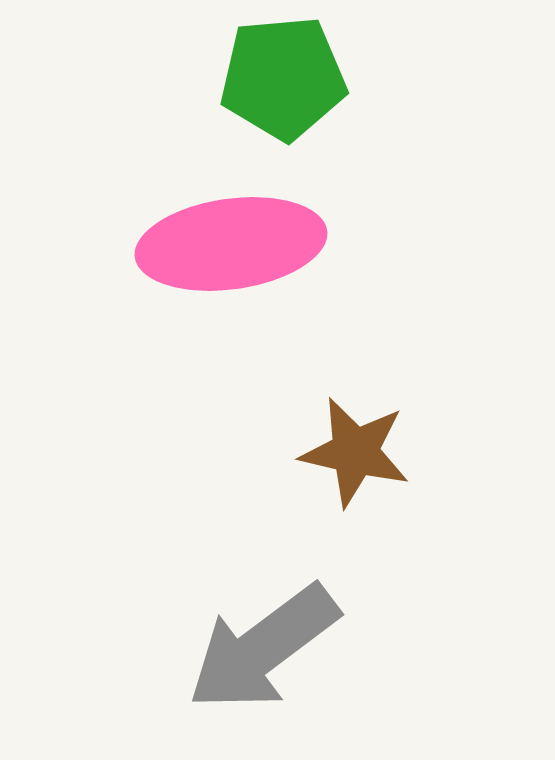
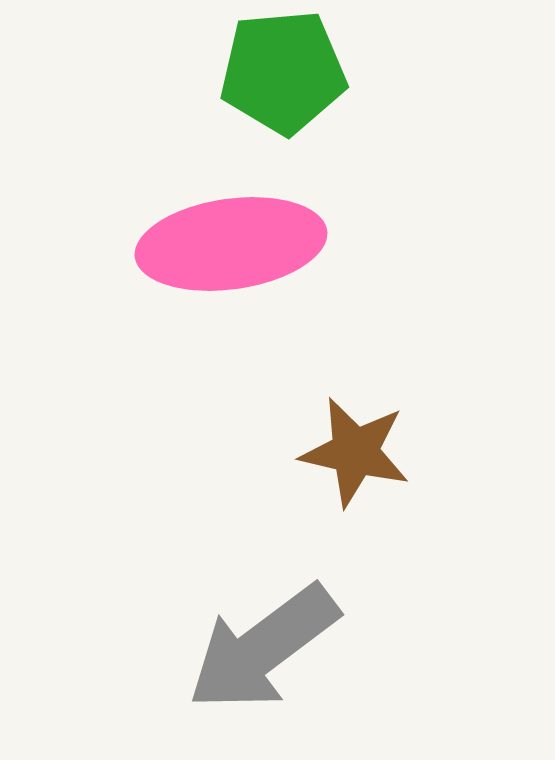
green pentagon: moved 6 px up
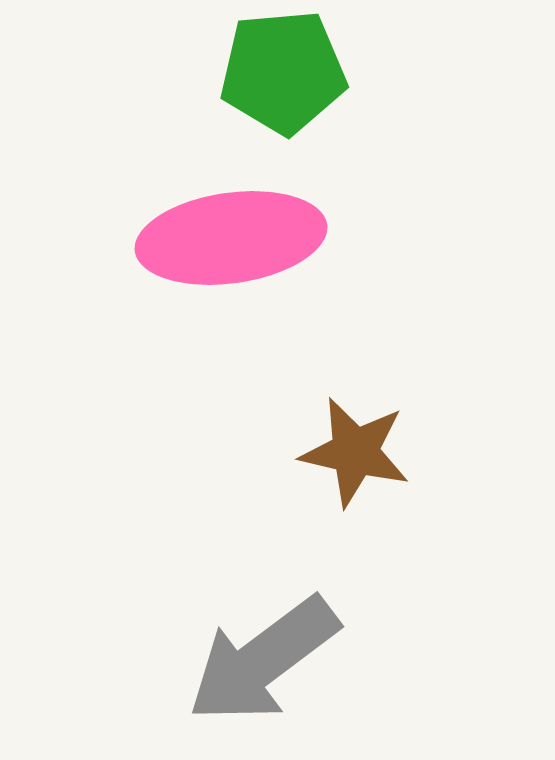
pink ellipse: moved 6 px up
gray arrow: moved 12 px down
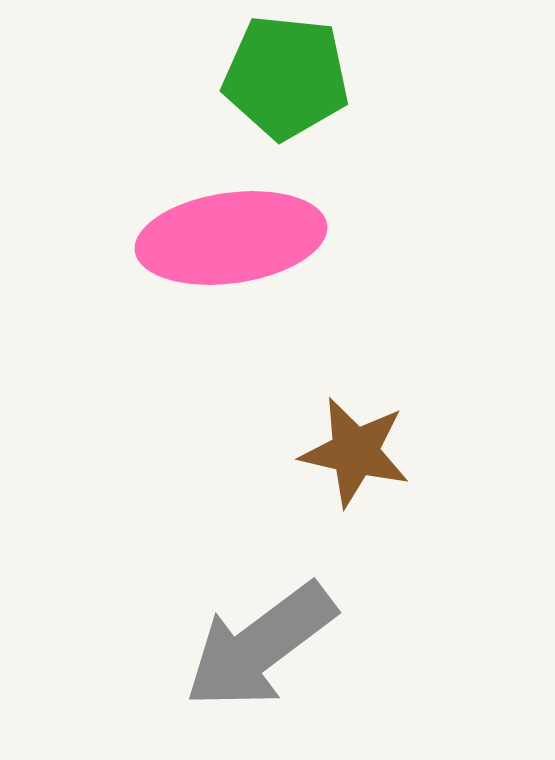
green pentagon: moved 3 px right, 5 px down; rotated 11 degrees clockwise
gray arrow: moved 3 px left, 14 px up
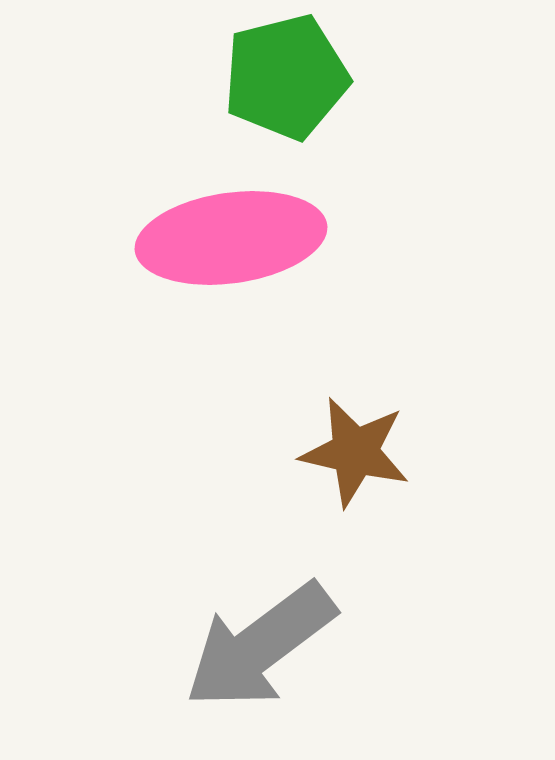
green pentagon: rotated 20 degrees counterclockwise
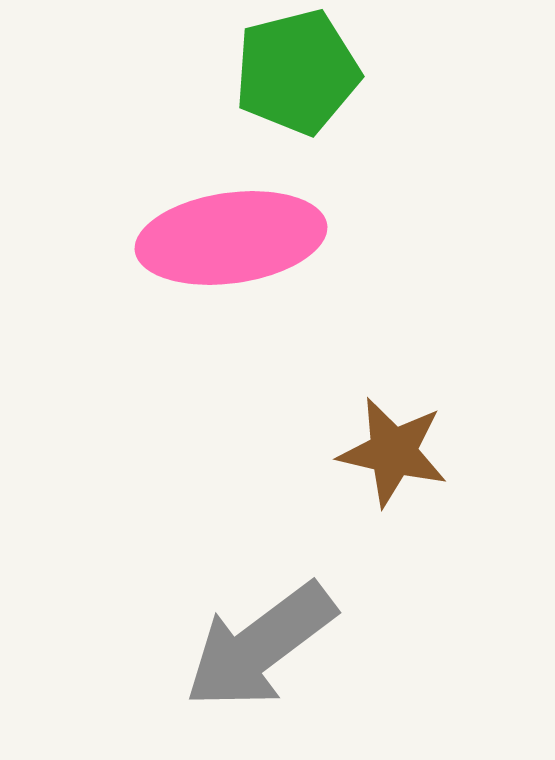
green pentagon: moved 11 px right, 5 px up
brown star: moved 38 px right
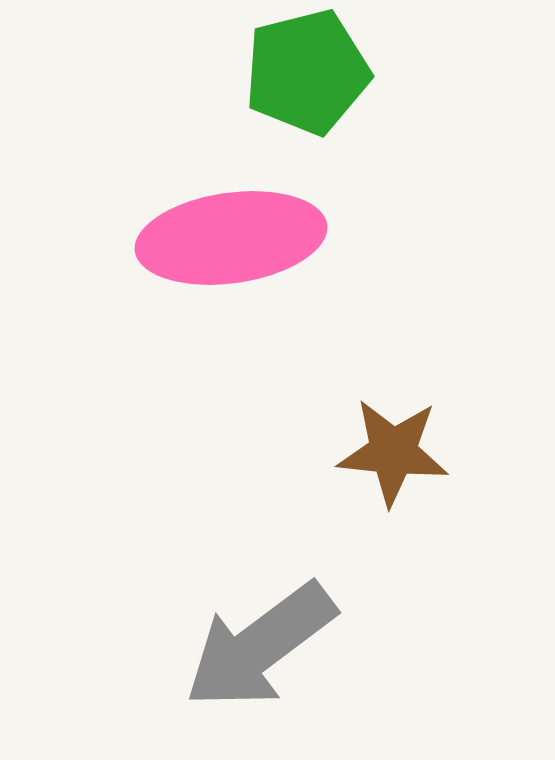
green pentagon: moved 10 px right
brown star: rotated 7 degrees counterclockwise
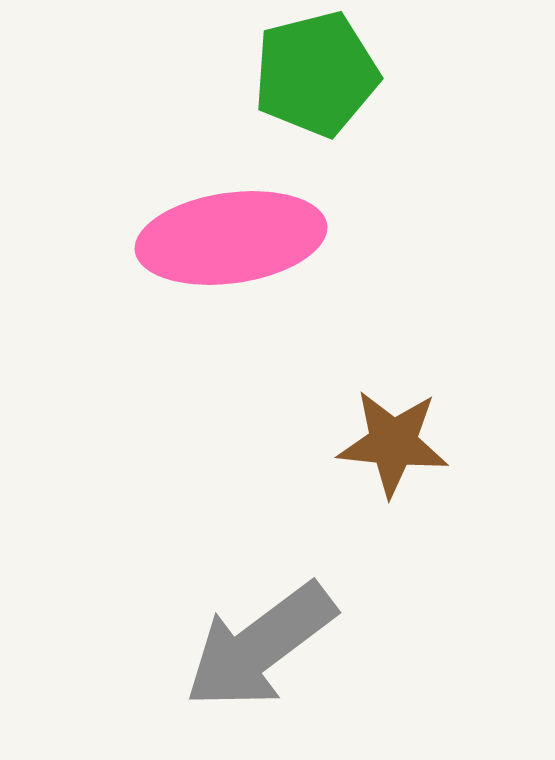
green pentagon: moved 9 px right, 2 px down
brown star: moved 9 px up
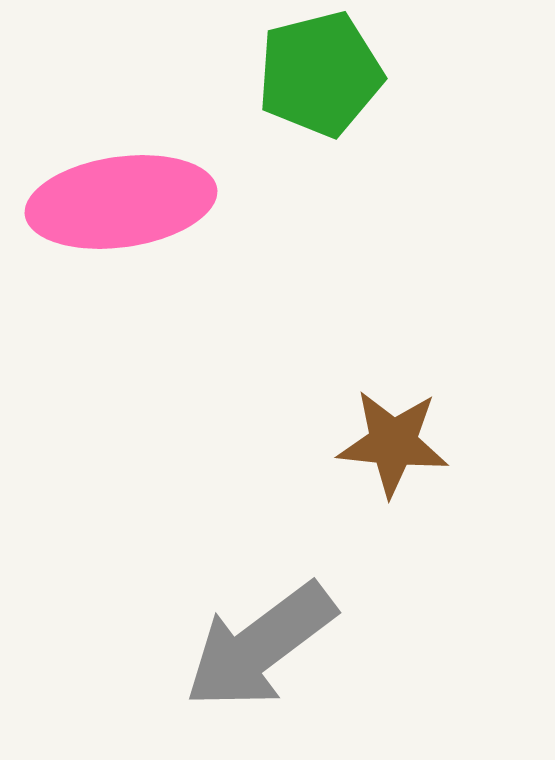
green pentagon: moved 4 px right
pink ellipse: moved 110 px left, 36 px up
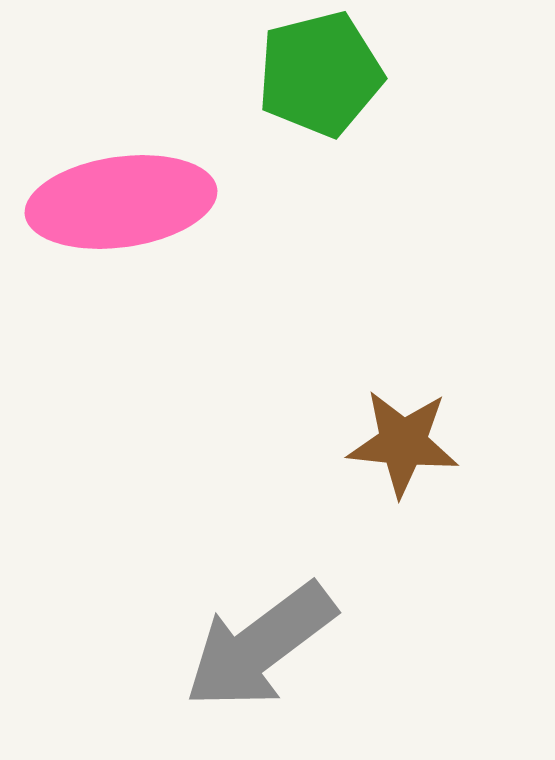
brown star: moved 10 px right
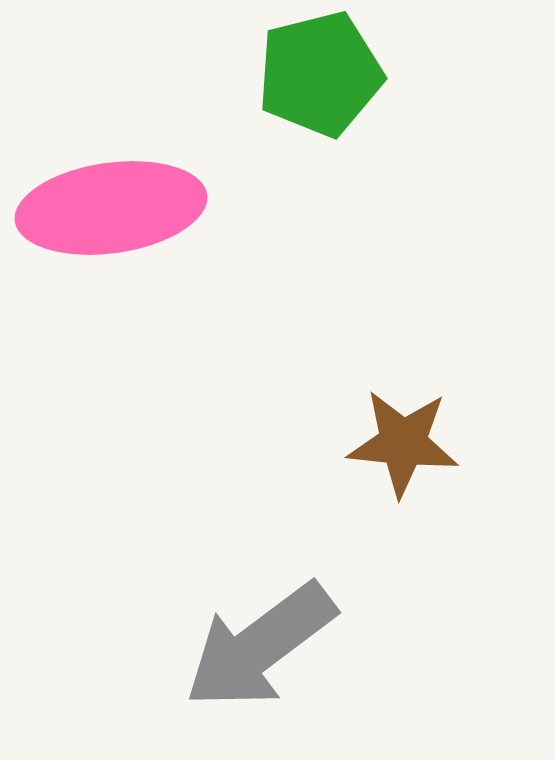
pink ellipse: moved 10 px left, 6 px down
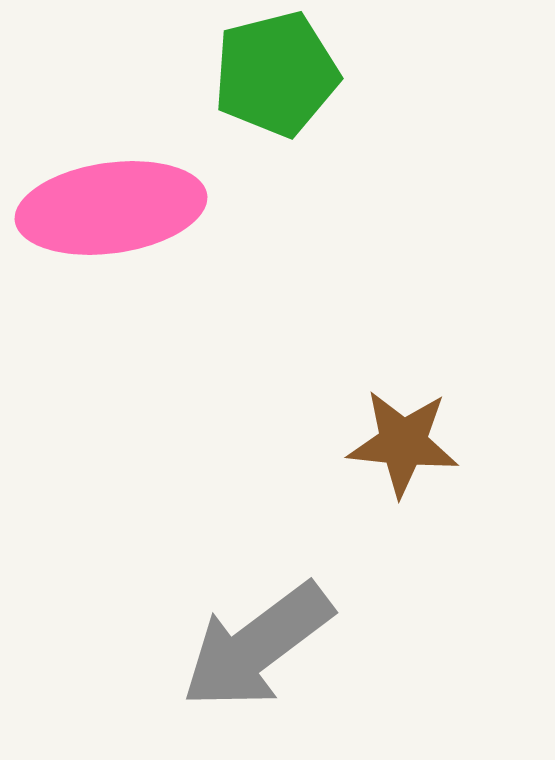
green pentagon: moved 44 px left
gray arrow: moved 3 px left
